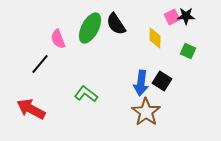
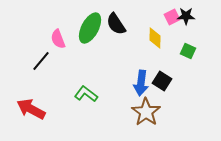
black line: moved 1 px right, 3 px up
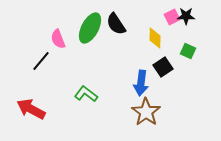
black square: moved 1 px right, 14 px up; rotated 24 degrees clockwise
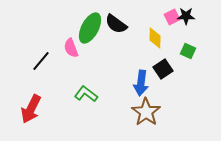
black semicircle: rotated 20 degrees counterclockwise
pink semicircle: moved 13 px right, 9 px down
black square: moved 2 px down
red arrow: rotated 92 degrees counterclockwise
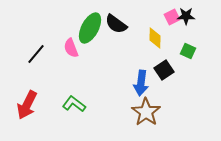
black line: moved 5 px left, 7 px up
black square: moved 1 px right, 1 px down
green L-shape: moved 12 px left, 10 px down
red arrow: moved 4 px left, 4 px up
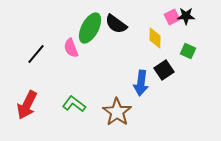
brown star: moved 29 px left
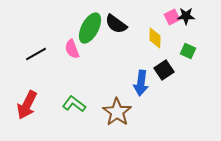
pink semicircle: moved 1 px right, 1 px down
black line: rotated 20 degrees clockwise
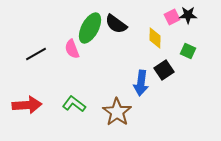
black star: moved 2 px right, 1 px up
red arrow: rotated 120 degrees counterclockwise
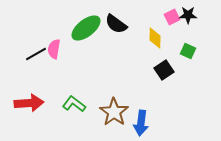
green ellipse: moved 4 px left; rotated 24 degrees clockwise
pink semicircle: moved 18 px left; rotated 30 degrees clockwise
blue arrow: moved 40 px down
red arrow: moved 2 px right, 2 px up
brown star: moved 3 px left
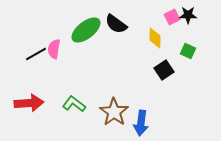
green ellipse: moved 2 px down
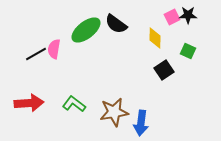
brown star: rotated 28 degrees clockwise
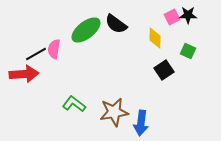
red arrow: moved 5 px left, 29 px up
